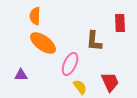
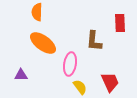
orange semicircle: moved 2 px right, 4 px up
pink ellipse: rotated 15 degrees counterclockwise
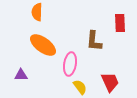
orange ellipse: moved 2 px down
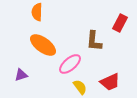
red rectangle: rotated 30 degrees clockwise
pink ellipse: rotated 40 degrees clockwise
purple triangle: rotated 16 degrees counterclockwise
red trapezoid: rotated 90 degrees clockwise
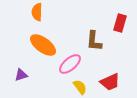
red rectangle: rotated 12 degrees counterclockwise
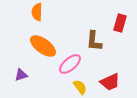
orange ellipse: moved 1 px down
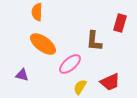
orange ellipse: moved 2 px up
purple triangle: moved 1 px right; rotated 32 degrees clockwise
yellow semicircle: rotated 112 degrees counterclockwise
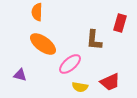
brown L-shape: moved 1 px up
purple triangle: moved 2 px left
yellow semicircle: rotated 112 degrees counterclockwise
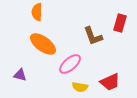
brown L-shape: moved 1 px left, 4 px up; rotated 25 degrees counterclockwise
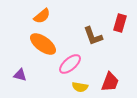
orange semicircle: moved 5 px right, 4 px down; rotated 132 degrees counterclockwise
red trapezoid: rotated 45 degrees counterclockwise
